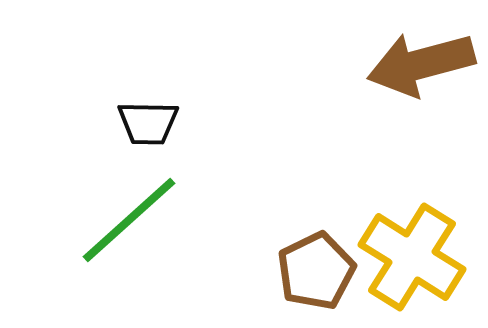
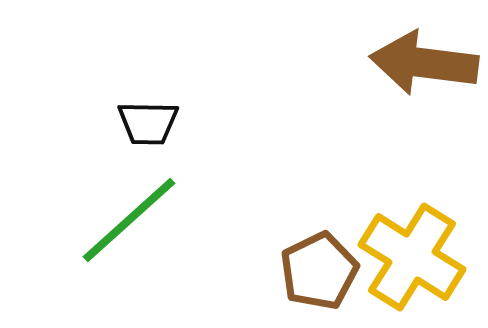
brown arrow: moved 3 px right, 1 px up; rotated 22 degrees clockwise
brown pentagon: moved 3 px right
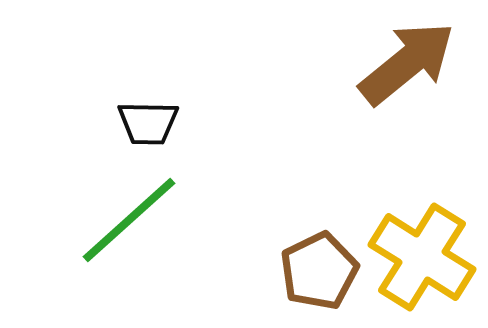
brown arrow: moved 17 px left; rotated 134 degrees clockwise
yellow cross: moved 10 px right
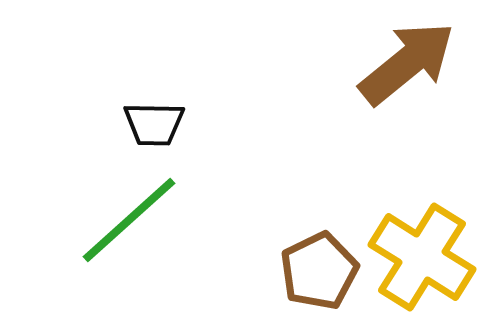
black trapezoid: moved 6 px right, 1 px down
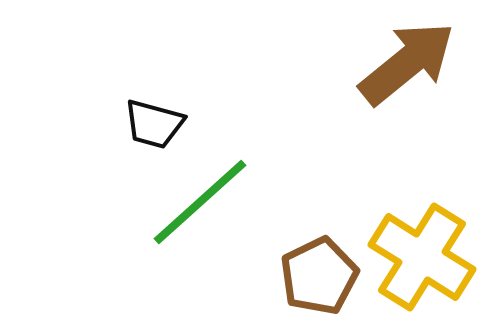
black trapezoid: rotated 14 degrees clockwise
green line: moved 71 px right, 18 px up
brown pentagon: moved 5 px down
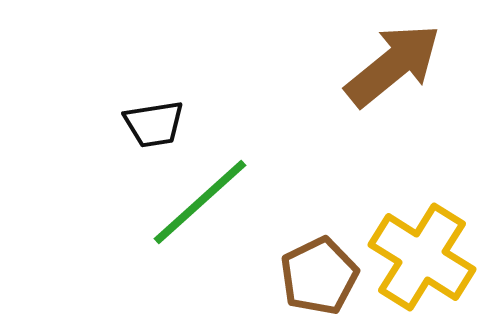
brown arrow: moved 14 px left, 2 px down
black trapezoid: rotated 24 degrees counterclockwise
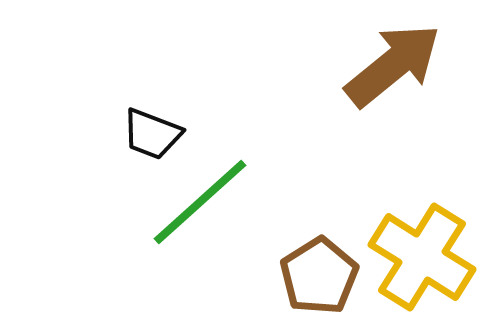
black trapezoid: moved 2 px left, 10 px down; rotated 30 degrees clockwise
brown pentagon: rotated 6 degrees counterclockwise
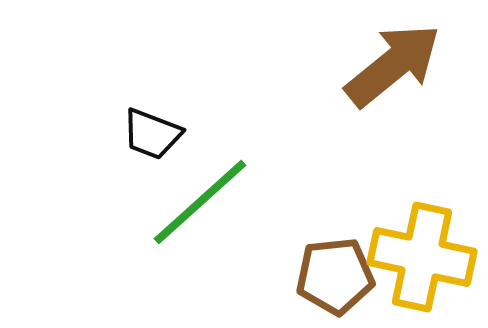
yellow cross: rotated 20 degrees counterclockwise
brown pentagon: moved 16 px right; rotated 26 degrees clockwise
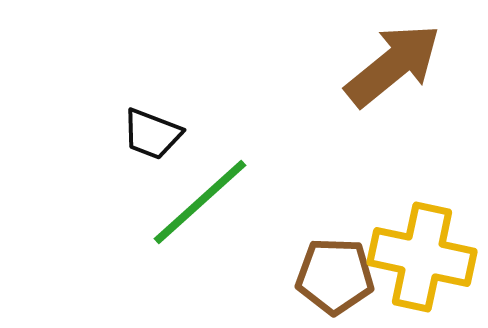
brown pentagon: rotated 8 degrees clockwise
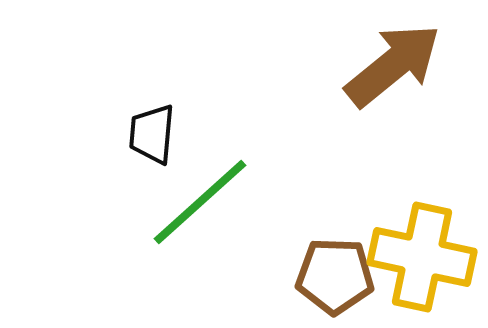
black trapezoid: rotated 74 degrees clockwise
